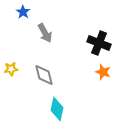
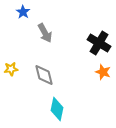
black cross: rotated 10 degrees clockwise
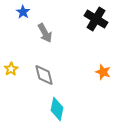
black cross: moved 3 px left, 24 px up
yellow star: rotated 24 degrees counterclockwise
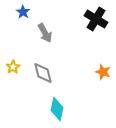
yellow star: moved 2 px right, 2 px up
gray diamond: moved 1 px left, 2 px up
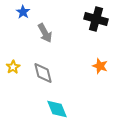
black cross: rotated 15 degrees counterclockwise
orange star: moved 3 px left, 6 px up
cyan diamond: rotated 35 degrees counterclockwise
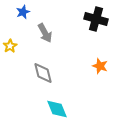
blue star: rotated 16 degrees clockwise
yellow star: moved 3 px left, 21 px up
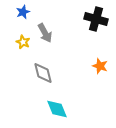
yellow star: moved 13 px right, 4 px up; rotated 16 degrees counterclockwise
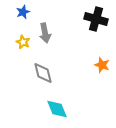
gray arrow: rotated 18 degrees clockwise
orange star: moved 2 px right, 1 px up
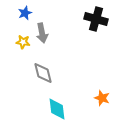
blue star: moved 2 px right, 1 px down
gray arrow: moved 3 px left
yellow star: rotated 16 degrees counterclockwise
orange star: moved 33 px down
cyan diamond: rotated 15 degrees clockwise
